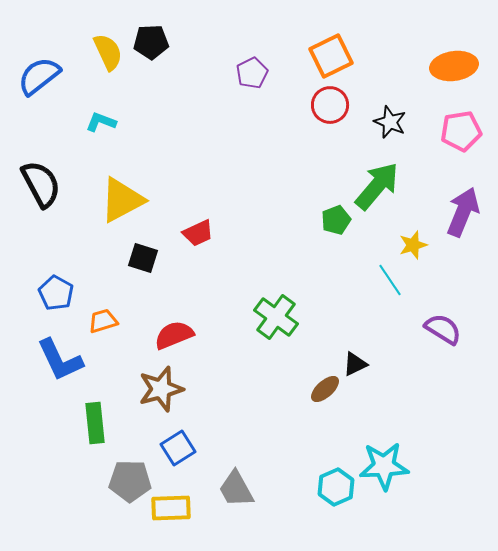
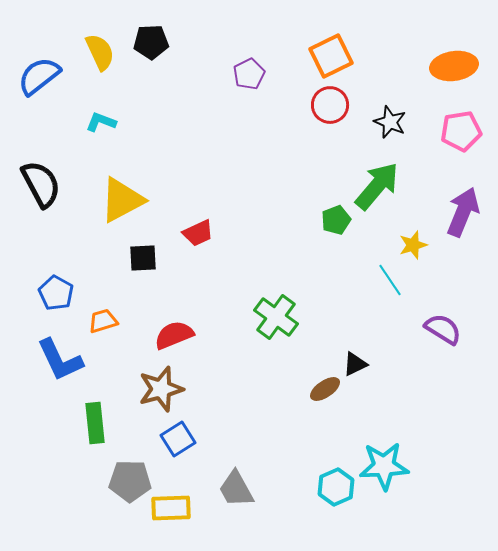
yellow semicircle: moved 8 px left
purple pentagon: moved 3 px left, 1 px down
black square: rotated 20 degrees counterclockwise
brown ellipse: rotated 8 degrees clockwise
blue square: moved 9 px up
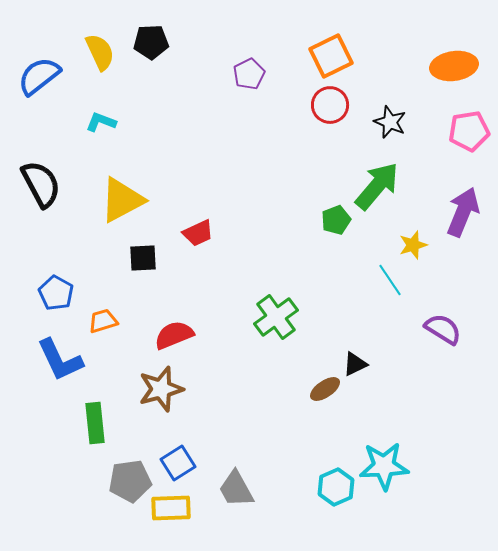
pink pentagon: moved 8 px right
green cross: rotated 18 degrees clockwise
blue square: moved 24 px down
gray pentagon: rotated 9 degrees counterclockwise
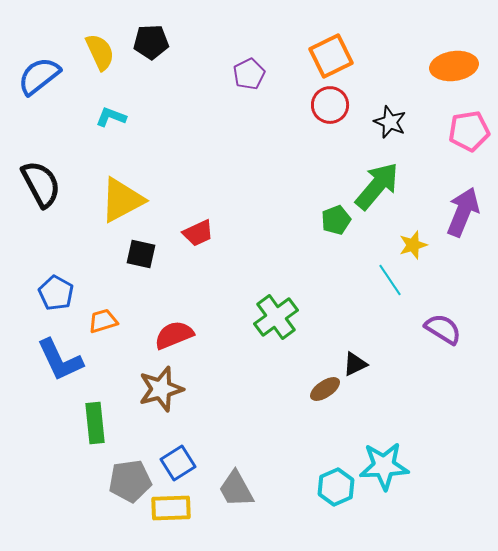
cyan L-shape: moved 10 px right, 5 px up
black square: moved 2 px left, 4 px up; rotated 16 degrees clockwise
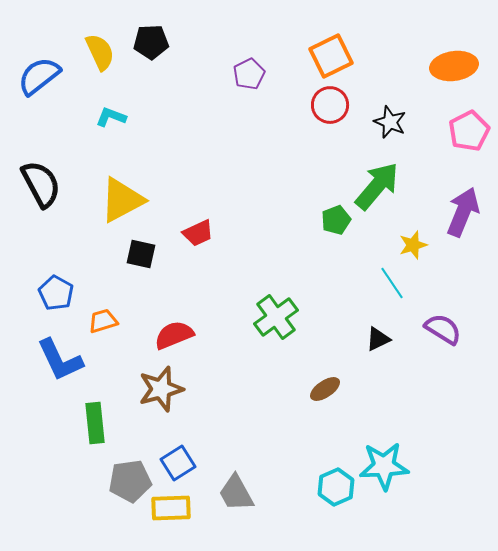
pink pentagon: rotated 18 degrees counterclockwise
cyan line: moved 2 px right, 3 px down
black triangle: moved 23 px right, 25 px up
gray trapezoid: moved 4 px down
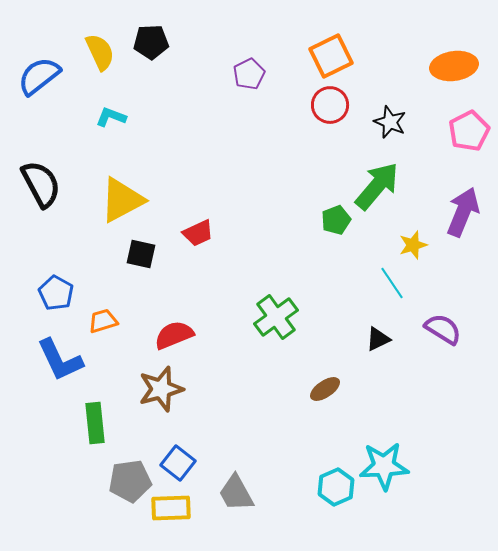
blue square: rotated 20 degrees counterclockwise
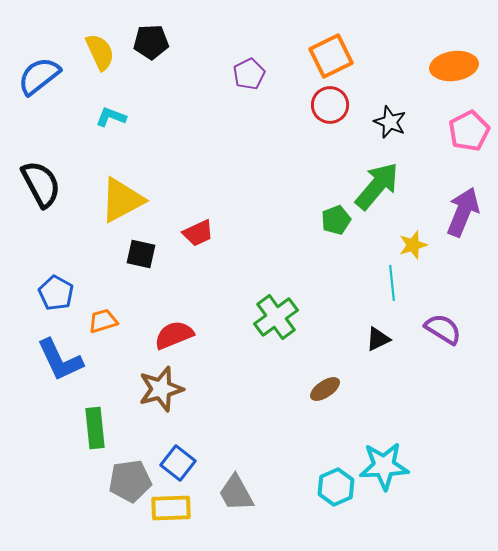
cyan line: rotated 28 degrees clockwise
green rectangle: moved 5 px down
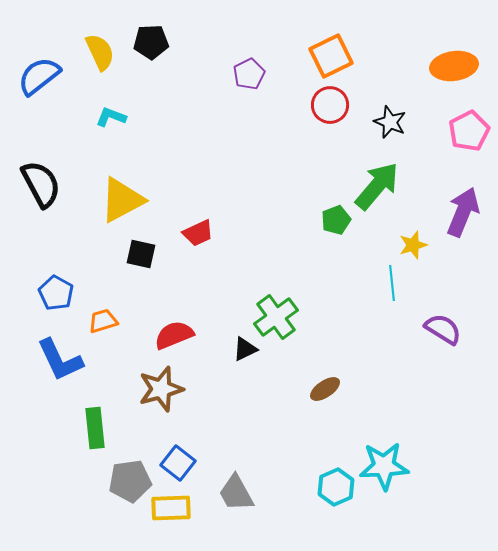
black triangle: moved 133 px left, 10 px down
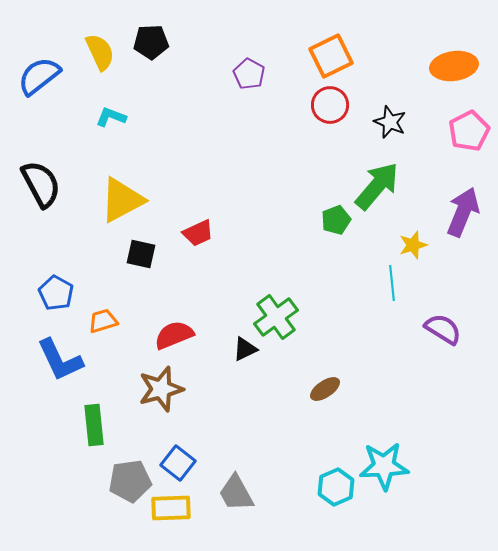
purple pentagon: rotated 16 degrees counterclockwise
green rectangle: moved 1 px left, 3 px up
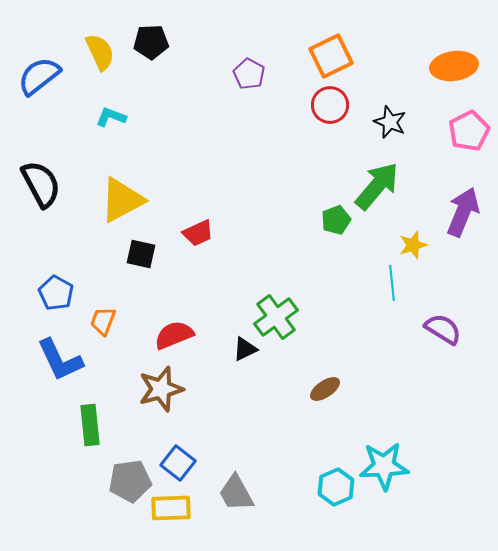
orange trapezoid: rotated 52 degrees counterclockwise
green rectangle: moved 4 px left
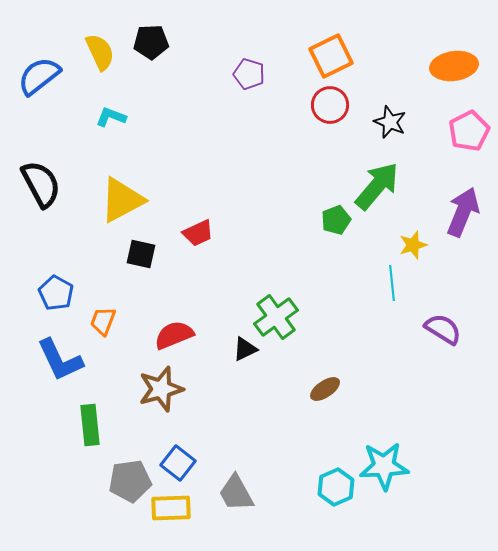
purple pentagon: rotated 12 degrees counterclockwise
